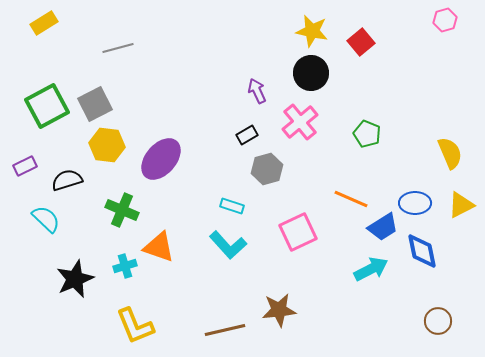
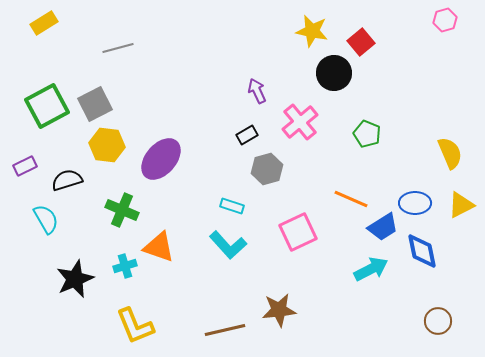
black circle: moved 23 px right
cyan semicircle: rotated 16 degrees clockwise
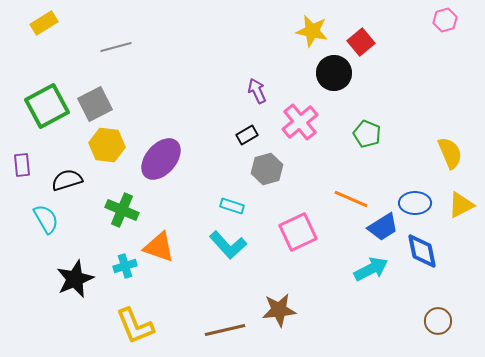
gray line: moved 2 px left, 1 px up
purple rectangle: moved 3 px left, 1 px up; rotated 70 degrees counterclockwise
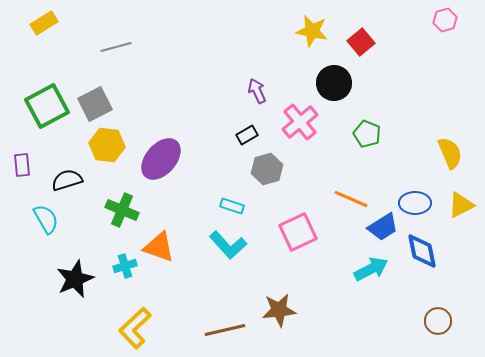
black circle: moved 10 px down
yellow L-shape: moved 2 px down; rotated 69 degrees clockwise
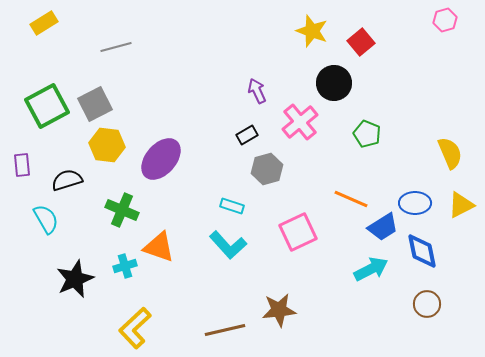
yellow star: rotated 8 degrees clockwise
brown circle: moved 11 px left, 17 px up
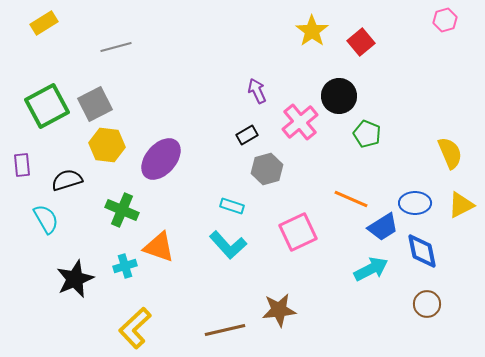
yellow star: rotated 16 degrees clockwise
black circle: moved 5 px right, 13 px down
